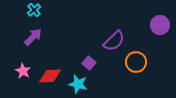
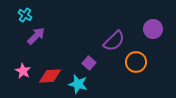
cyan cross: moved 9 px left, 5 px down; rotated 16 degrees counterclockwise
purple circle: moved 7 px left, 4 px down
purple arrow: moved 3 px right, 1 px up
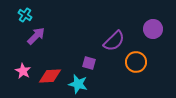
purple square: rotated 24 degrees counterclockwise
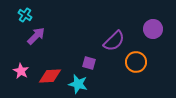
pink star: moved 2 px left
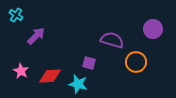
cyan cross: moved 9 px left
purple semicircle: moved 2 px left, 1 px up; rotated 120 degrees counterclockwise
